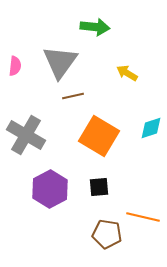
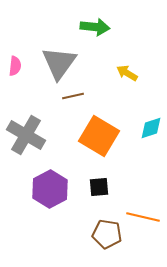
gray triangle: moved 1 px left, 1 px down
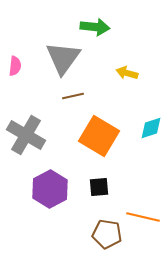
gray triangle: moved 4 px right, 5 px up
yellow arrow: rotated 15 degrees counterclockwise
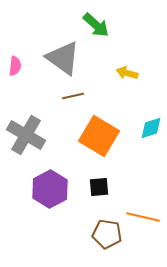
green arrow: moved 1 px right, 2 px up; rotated 36 degrees clockwise
gray triangle: rotated 30 degrees counterclockwise
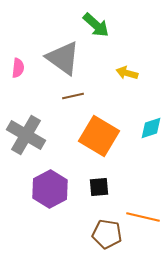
pink semicircle: moved 3 px right, 2 px down
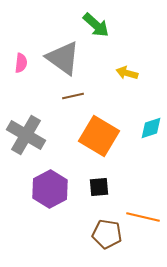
pink semicircle: moved 3 px right, 5 px up
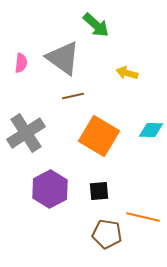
cyan diamond: moved 2 px down; rotated 20 degrees clockwise
gray cross: moved 2 px up; rotated 27 degrees clockwise
black square: moved 4 px down
